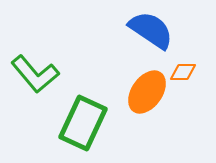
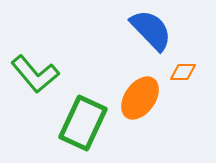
blue semicircle: rotated 12 degrees clockwise
orange ellipse: moved 7 px left, 6 px down
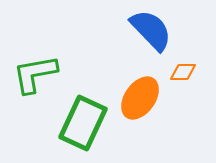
green L-shape: rotated 120 degrees clockwise
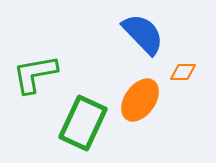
blue semicircle: moved 8 px left, 4 px down
orange ellipse: moved 2 px down
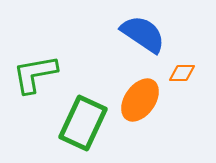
blue semicircle: rotated 12 degrees counterclockwise
orange diamond: moved 1 px left, 1 px down
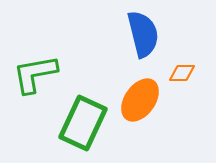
blue semicircle: rotated 42 degrees clockwise
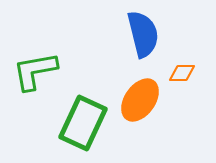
green L-shape: moved 3 px up
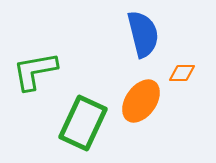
orange ellipse: moved 1 px right, 1 px down
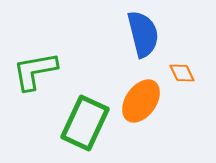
orange diamond: rotated 64 degrees clockwise
green rectangle: moved 2 px right
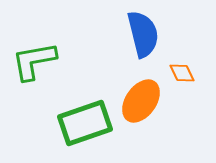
green L-shape: moved 1 px left, 10 px up
green rectangle: rotated 46 degrees clockwise
